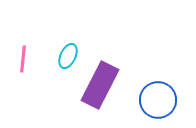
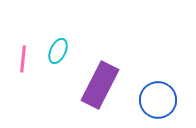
cyan ellipse: moved 10 px left, 5 px up
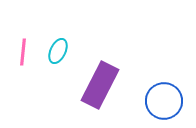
pink line: moved 7 px up
blue circle: moved 6 px right, 1 px down
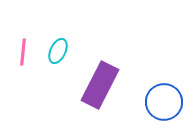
blue circle: moved 1 px down
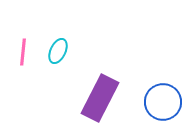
purple rectangle: moved 13 px down
blue circle: moved 1 px left
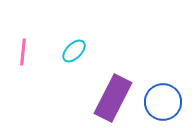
cyan ellipse: moved 16 px right; rotated 20 degrees clockwise
purple rectangle: moved 13 px right
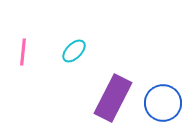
blue circle: moved 1 px down
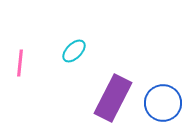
pink line: moved 3 px left, 11 px down
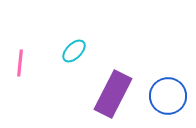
purple rectangle: moved 4 px up
blue circle: moved 5 px right, 7 px up
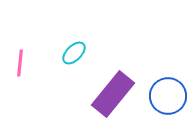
cyan ellipse: moved 2 px down
purple rectangle: rotated 12 degrees clockwise
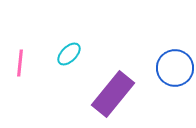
cyan ellipse: moved 5 px left, 1 px down
blue circle: moved 7 px right, 28 px up
